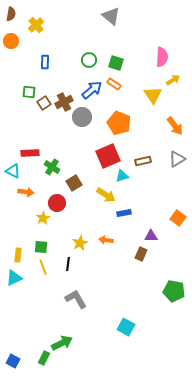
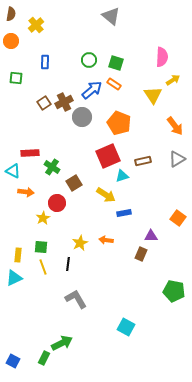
green square at (29, 92): moved 13 px left, 14 px up
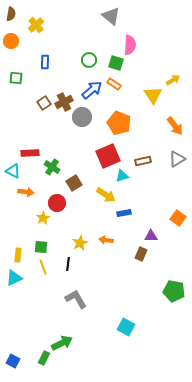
pink semicircle at (162, 57): moved 32 px left, 12 px up
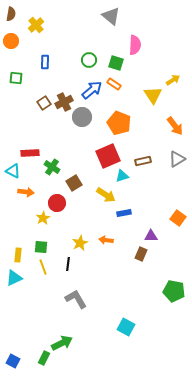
pink semicircle at (130, 45): moved 5 px right
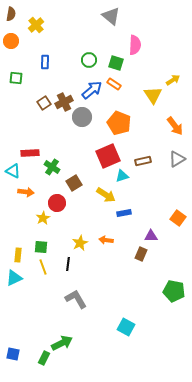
blue square at (13, 361): moved 7 px up; rotated 16 degrees counterclockwise
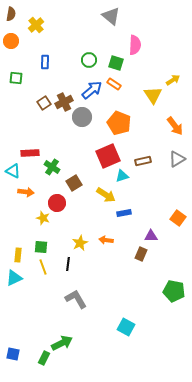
yellow star at (43, 218): rotated 24 degrees counterclockwise
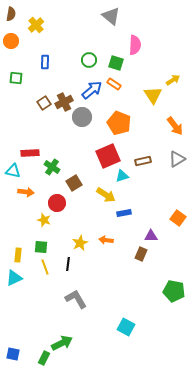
cyan triangle at (13, 171): rotated 14 degrees counterclockwise
yellow star at (43, 218): moved 1 px right, 2 px down
yellow line at (43, 267): moved 2 px right
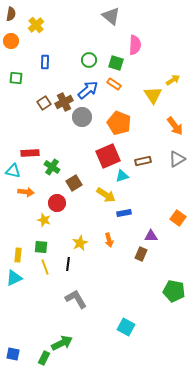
blue arrow at (92, 90): moved 4 px left
orange arrow at (106, 240): moved 3 px right; rotated 112 degrees counterclockwise
